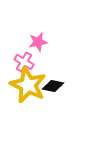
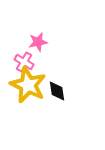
black diamond: moved 4 px right, 5 px down; rotated 70 degrees clockwise
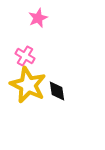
pink star: moved 24 px up; rotated 12 degrees counterclockwise
pink cross: moved 1 px right, 6 px up
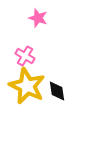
pink star: rotated 30 degrees counterclockwise
yellow star: moved 1 px left, 1 px down
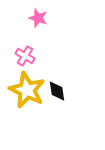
yellow star: moved 4 px down
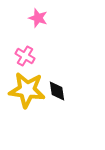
yellow star: rotated 18 degrees counterclockwise
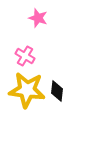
black diamond: rotated 15 degrees clockwise
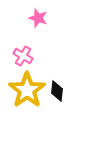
pink cross: moved 2 px left
yellow star: rotated 30 degrees clockwise
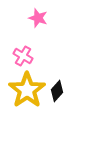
black diamond: rotated 35 degrees clockwise
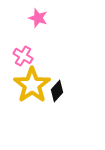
yellow star: moved 5 px right, 5 px up
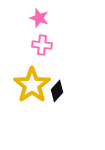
pink star: moved 1 px right
pink cross: moved 19 px right, 11 px up; rotated 24 degrees counterclockwise
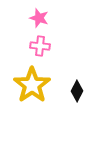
pink cross: moved 2 px left, 1 px down
black diamond: moved 20 px right; rotated 15 degrees counterclockwise
